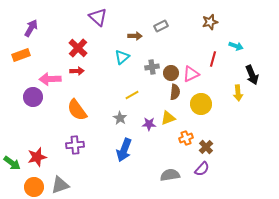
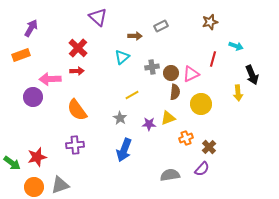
brown cross: moved 3 px right
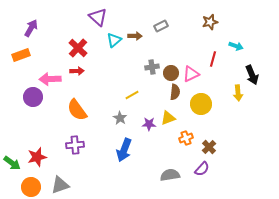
cyan triangle: moved 8 px left, 17 px up
orange circle: moved 3 px left
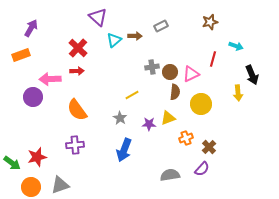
brown circle: moved 1 px left, 1 px up
